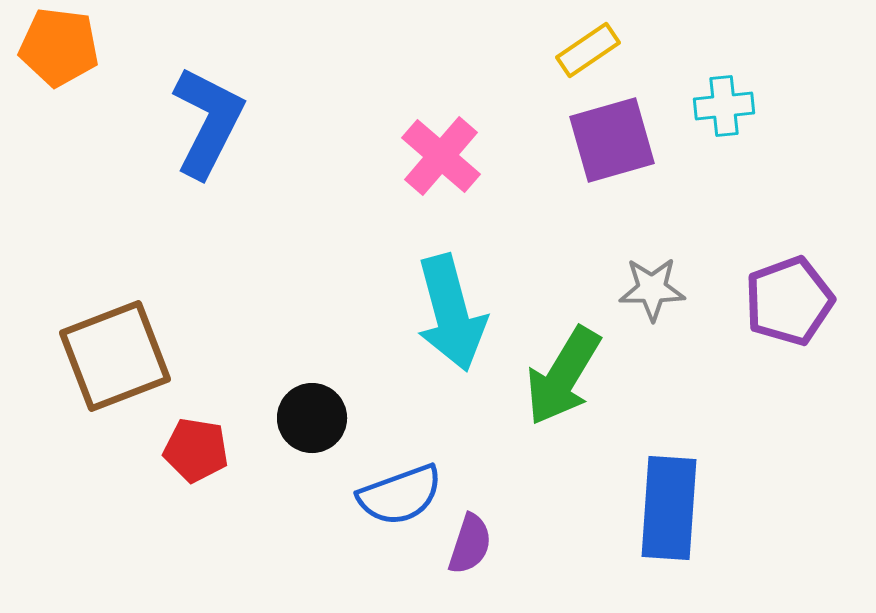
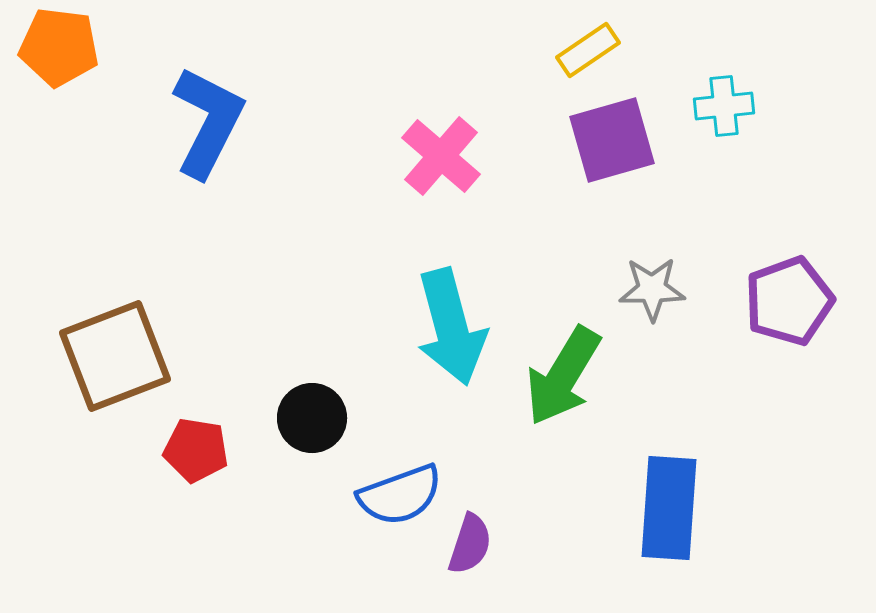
cyan arrow: moved 14 px down
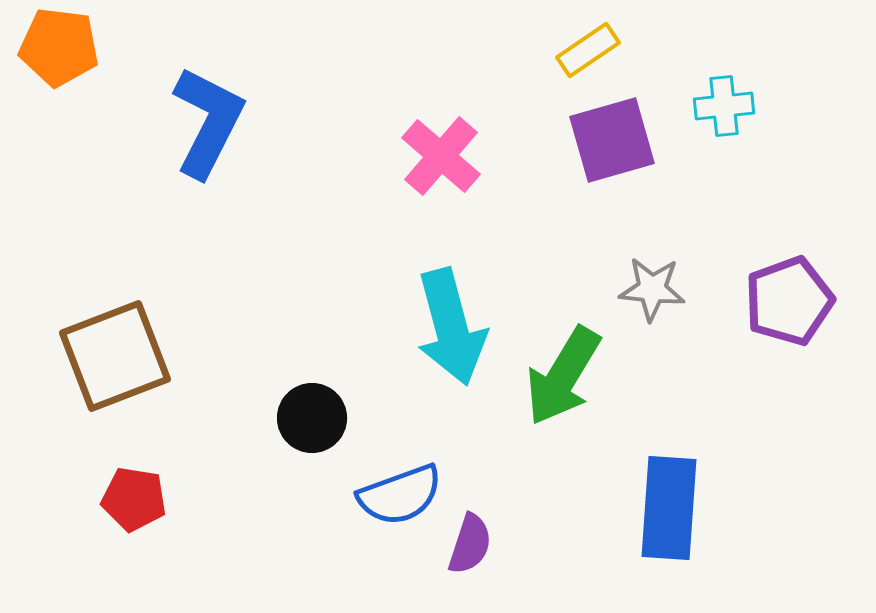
gray star: rotated 6 degrees clockwise
red pentagon: moved 62 px left, 49 px down
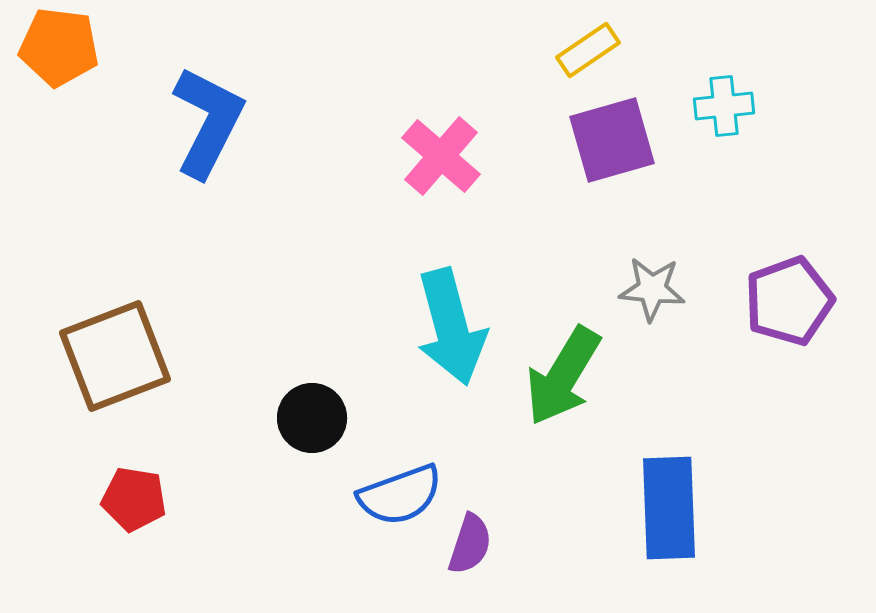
blue rectangle: rotated 6 degrees counterclockwise
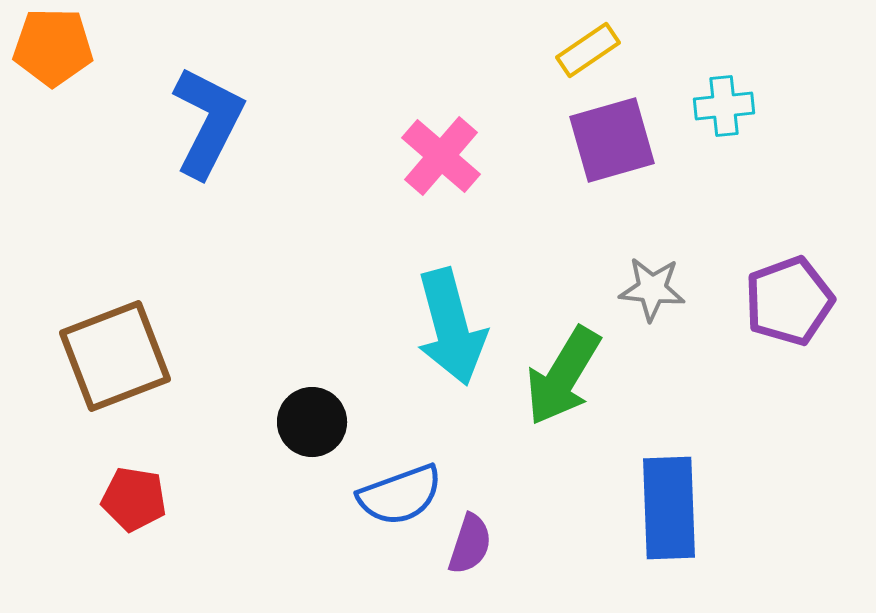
orange pentagon: moved 6 px left; rotated 6 degrees counterclockwise
black circle: moved 4 px down
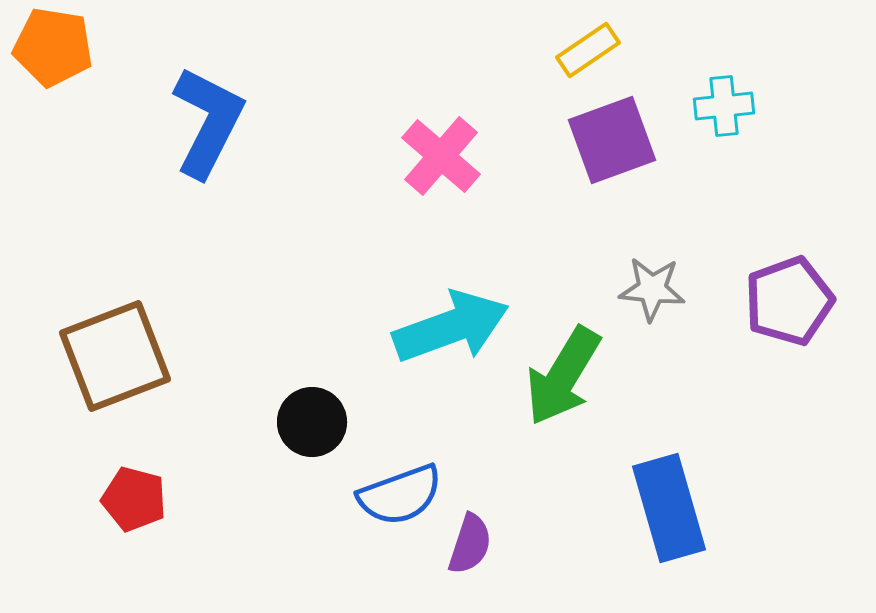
orange pentagon: rotated 8 degrees clockwise
purple square: rotated 4 degrees counterclockwise
cyan arrow: rotated 95 degrees counterclockwise
red pentagon: rotated 6 degrees clockwise
blue rectangle: rotated 14 degrees counterclockwise
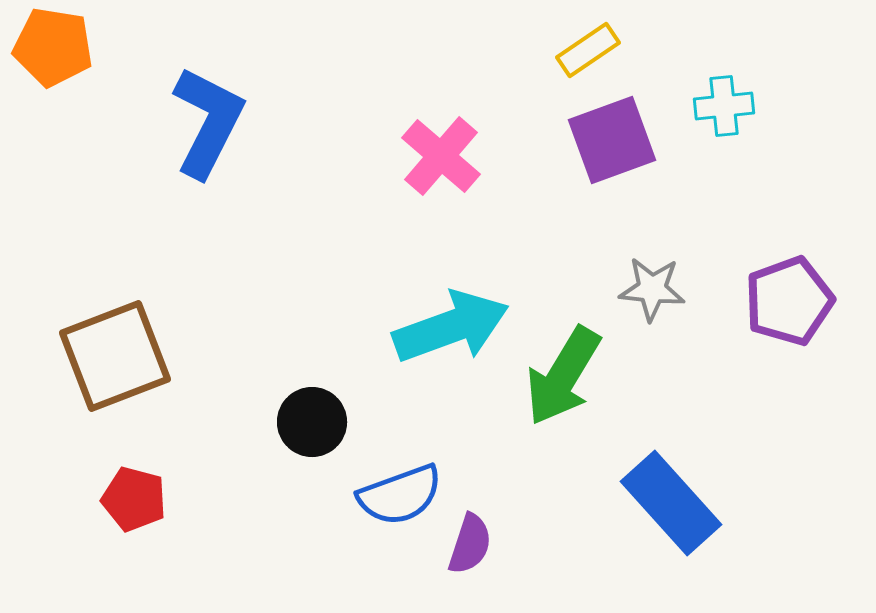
blue rectangle: moved 2 px right, 5 px up; rotated 26 degrees counterclockwise
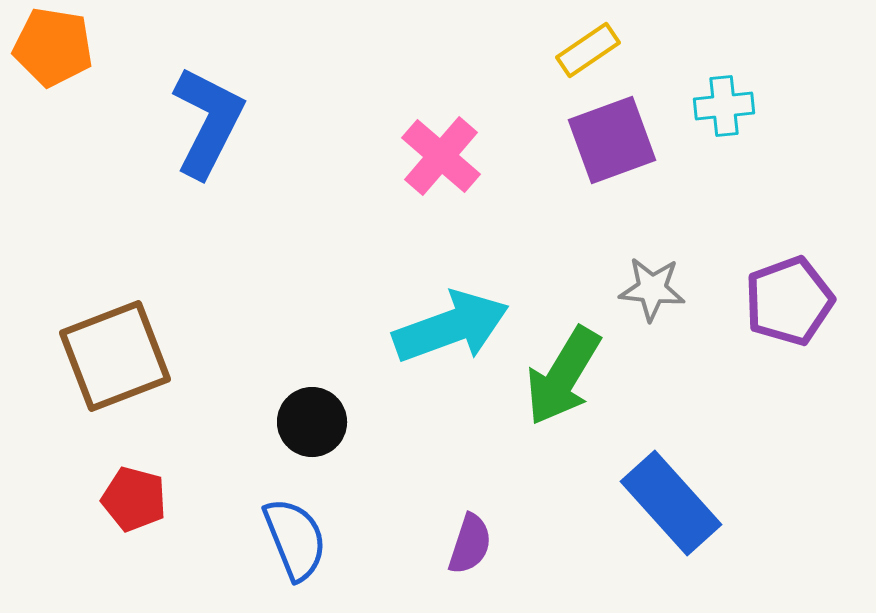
blue semicircle: moved 105 px left, 44 px down; rotated 92 degrees counterclockwise
